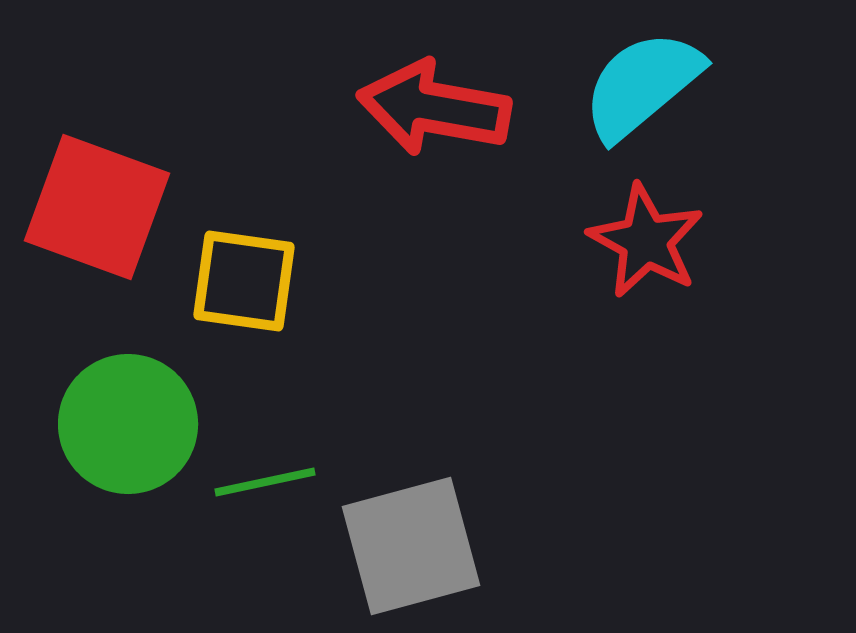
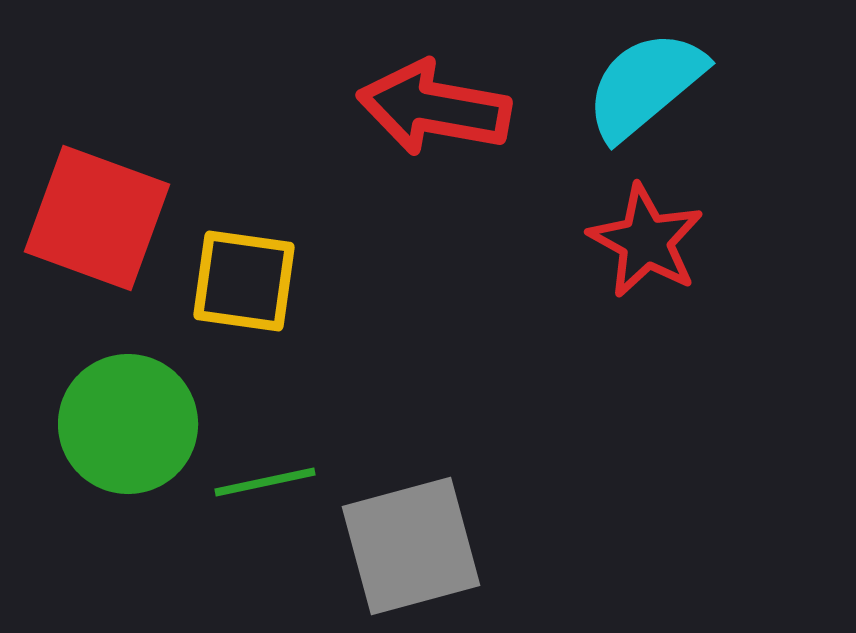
cyan semicircle: moved 3 px right
red square: moved 11 px down
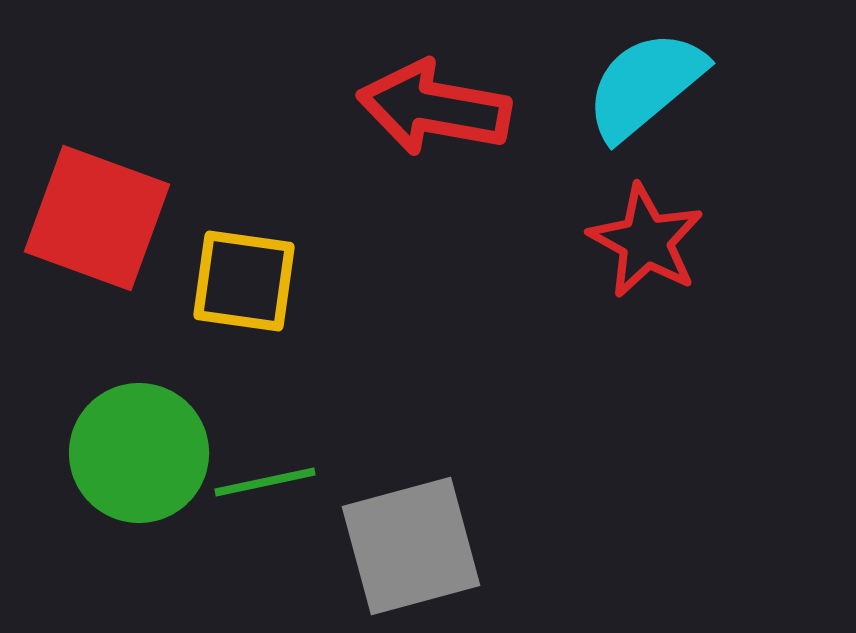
green circle: moved 11 px right, 29 px down
